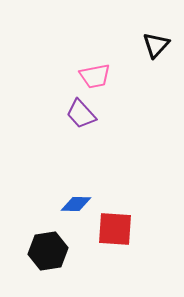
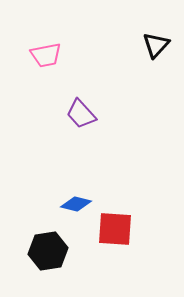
pink trapezoid: moved 49 px left, 21 px up
blue diamond: rotated 12 degrees clockwise
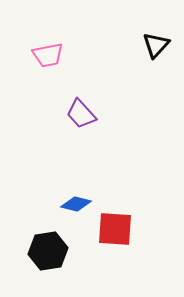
pink trapezoid: moved 2 px right
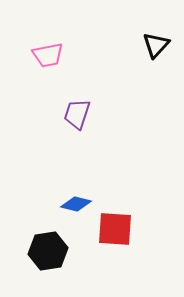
purple trapezoid: moved 4 px left; rotated 60 degrees clockwise
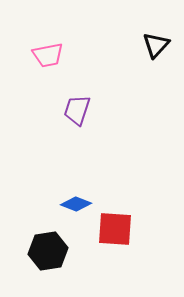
purple trapezoid: moved 4 px up
blue diamond: rotated 8 degrees clockwise
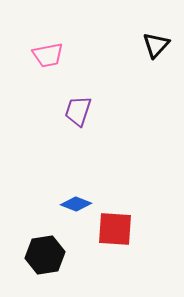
purple trapezoid: moved 1 px right, 1 px down
black hexagon: moved 3 px left, 4 px down
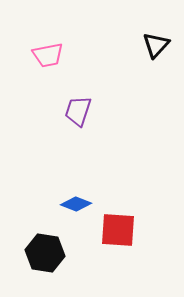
red square: moved 3 px right, 1 px down
black hexagon: moved 2 px up; rotated 18 degrees clockwise
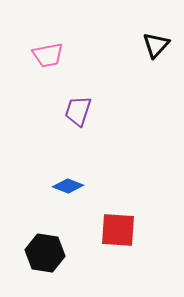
blue diamond: moved 8 px left, 18 px up
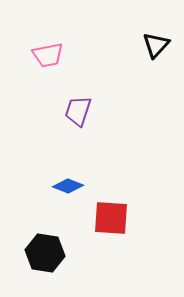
red square: moved 7 px left, 12 px up
